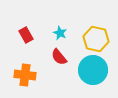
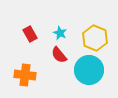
red rectangle: moved 4 px right, 1 px up
yellow hexagon: moved 1 px left, 1 px up; rotated 10 degrees clockwise
red semicircle: moved 2 px up
cyan circle: moved 4 px left
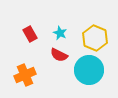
red semicircle: rotated 24 degrees counterclockwise
orange cross: rotated 30 degrees counterclockwise
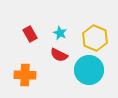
orange cross: rotated 25 degrees clockwise
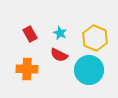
orange cross: moved 2 px right, 6 px up
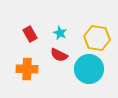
yellow hexagon: moved 2 px right; rotated 15 degrees counterclockwise
cyan circle: moved 1 px up
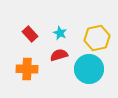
red rectangle: rotated 14 degrees counterclockwise
yellow hexagon: rotated 20 degrees counterclockwise
red semicircle: rotated 138 degrees clockwise
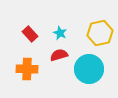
yellow hexagon: moved 3 px right, 5 px up
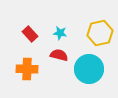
cyan star: rotated 16 degrees counterclockwise
red semicircle: rotated 30 degrees clockwise
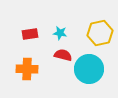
red rectangle: rotated 56 degrees counterclockwise
red semicircle: moved 4 px right
